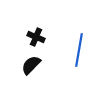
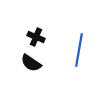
black semicircle: moved 2 px up; rotated 100 degrees counterclockwise
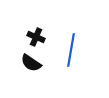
blue line: moved 8 px left
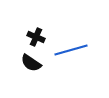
blue line: rotated 64 degrees clockwise
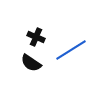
blue line: rotated 16 degrees counterclockwise
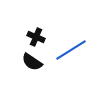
black semicircle: moved 1 px right, 1 px up
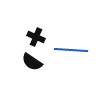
blue line: rotated 36 degrees clockwise
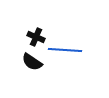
blue line: moved 6 px left
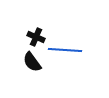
black semicircle: rotated 20 degrees clockwise
